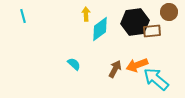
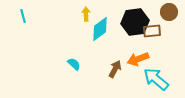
orange arrow: moved 1 px right, 6 px up
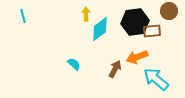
brown circle: moved 1 px up
orange arrow: moved 1 px left, 2 px up
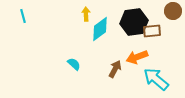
brown circle: moved 4 px right
black hexagon: moved 1 px left
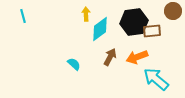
brown arrow: moved 5 px left, 12 px up
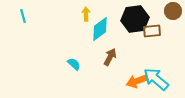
black hexagon: moved 1 px right, 3 px up
orange arrow: moved 24 px down
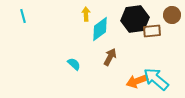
brown circle: moved 1 px left, 4 px down
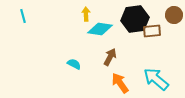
brown circle: moved 2 px right
cyan diamond: rotated 45 degrees clockwise
cyan semicircle: rotated 16 degrees counterclockwise
orange arrow: moved 17 px left, 2 px down; rotated 75 degrees clockwise
